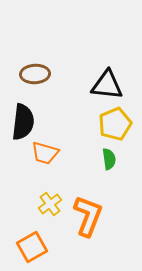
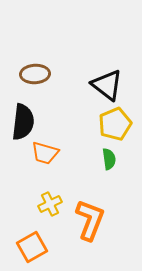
black triangle: rotated 32 degrees clockwise
yellow cross: rotated 10 degrees clockwise
orange L-shape: moved 2 px right, 4 px down
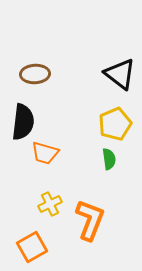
black triangle: moved 13 px right, 11 px up
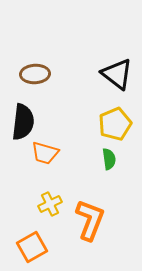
black triangle: moved 3 px left
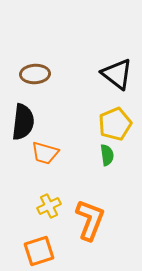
green semicircle: moved 2 px left, 4 px up
yellow cross: moved 1 px left, 2 px down
orange square: moved 7 px right, 4 px down; rotated 12 degrees clockwise
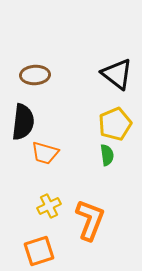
brown ellipse: moved 1 px down
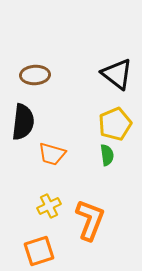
orange trapezoid: moved 7 px right, 1 px down
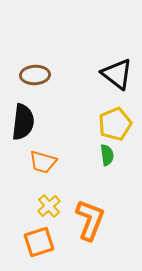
orange trapezoid: moved 9 px left, 8 px down
yellow cross: rotated 15 degrees counterclockwise
orange square: moved 9 px up
